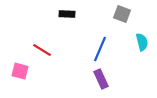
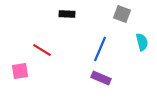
pink square: rotated 24 degrees counterclockwise
purple rectangle: moved 1 px up; rotated 42 degrees counterclockwise
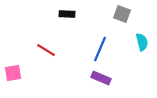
red line: moved 4 px right
pink square: moved 7 px left, 2 px down
